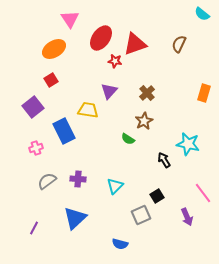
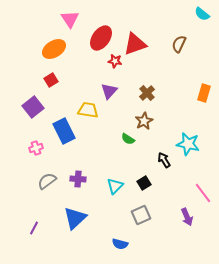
black square: moved 13 px left, 13 px up
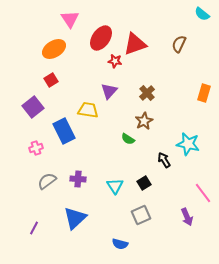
cyan triangle: rotated 18 degrees counterclockwise
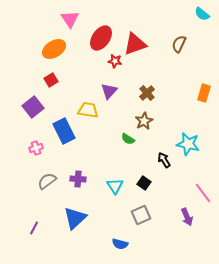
black square: rotated 24 degrees counterclockwise
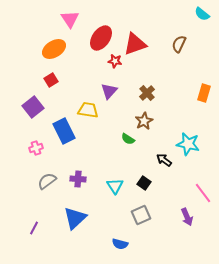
black arrow: rotated 21 degrees counterclockwise
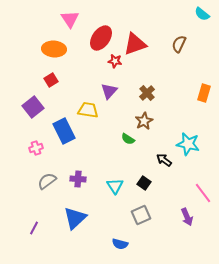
orange ellipse: rotated 35 degrees clockwise
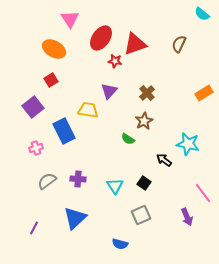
orange ellipse: rotated 25 degrees clockwise
orange rectangle: rotated 42 degrees clockwise
